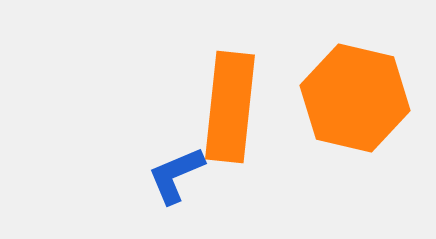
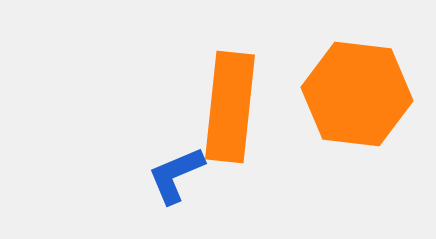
orange hexagon: moved 2 px right, 4 px up; rotated 6 degrees counterclockwise
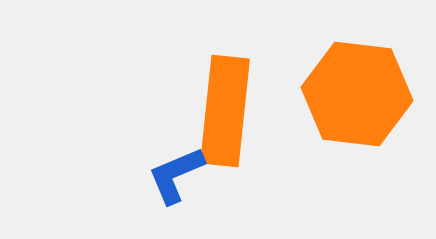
orange rectangle: moved 5 px left, 4 px down
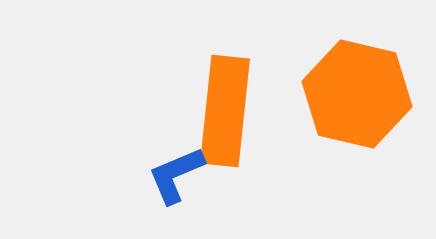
orange hexagon: rotated 6 degrees clockwise
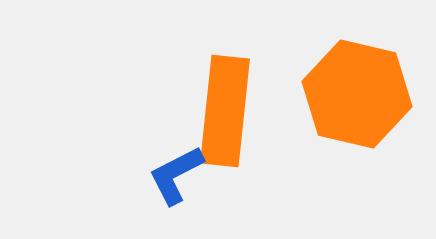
blue L-shape: rotated 4 degrees counterclockwise
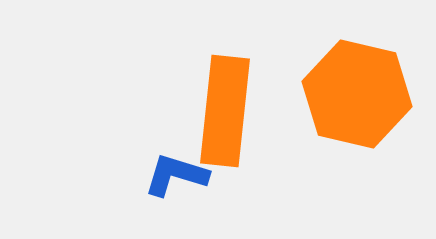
blue L-shape: rotated 44 degrees clockwise
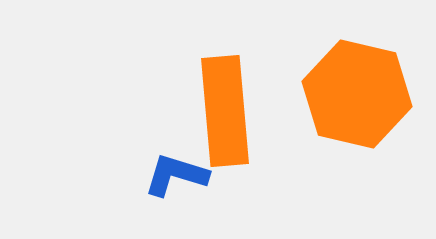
orange rectangle: rotated 11 degrees counterclockwise
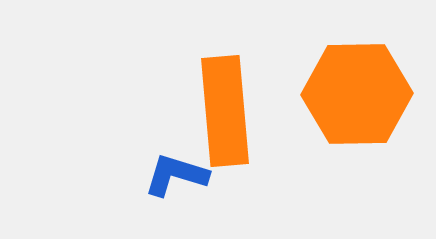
orange hexagon: rotated 14 degrees counterclockwise
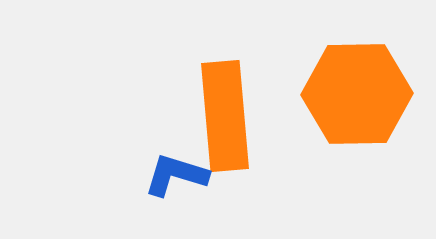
orange rectangle: moved 5 px down
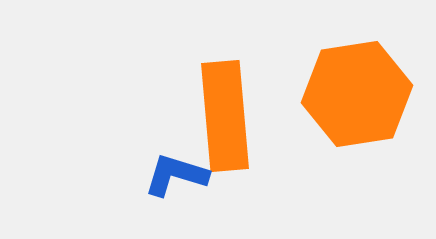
orange hexagon: rotated 8 degrees counterclockwise
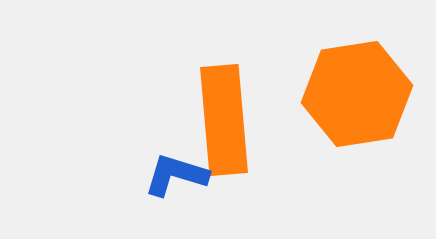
orange rectangle: moved 1 px left, 4 px down
